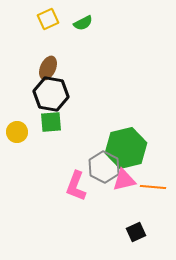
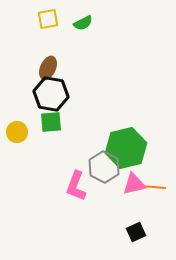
yellow square: rotated 15 degrees clockwise
pink triangle: moved 10 px right, 4 px down
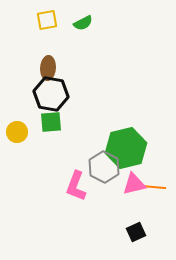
yellow square: moved 1 px left, 1 px down
brown ellipse: rotated 20 degrees counterclockwise
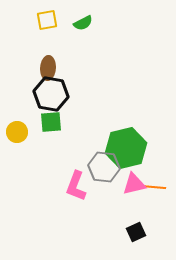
gray hexagon: rotated 20 degrees counterclockwise
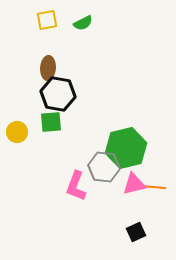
black hexagon: moved 7 px right
